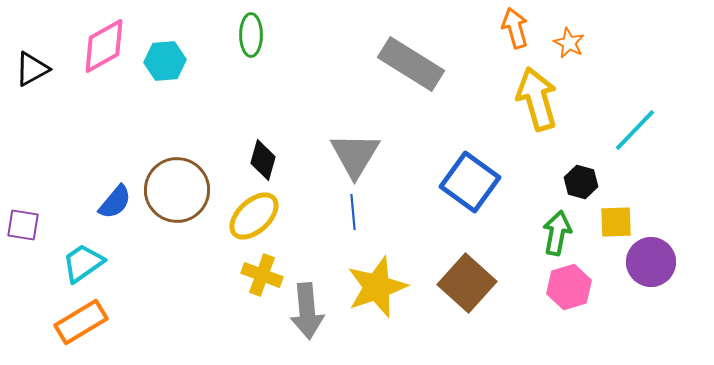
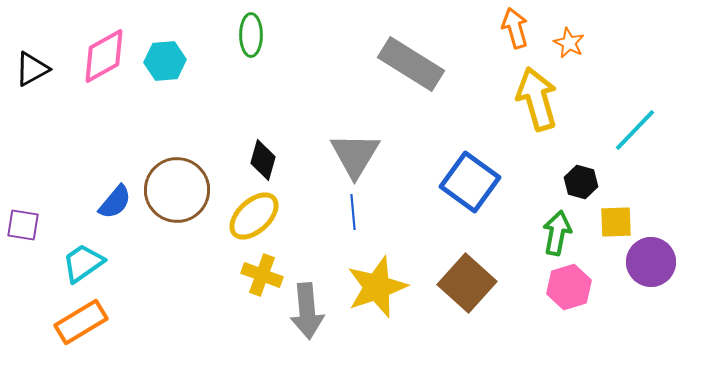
pink diamond: moved 10 px down
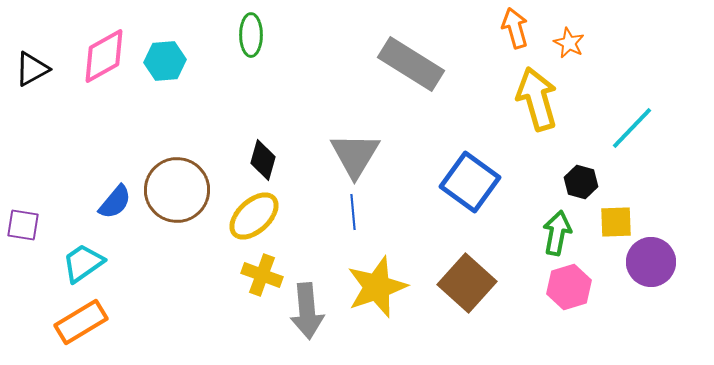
cyan line: moved 3 px left, 2 px up
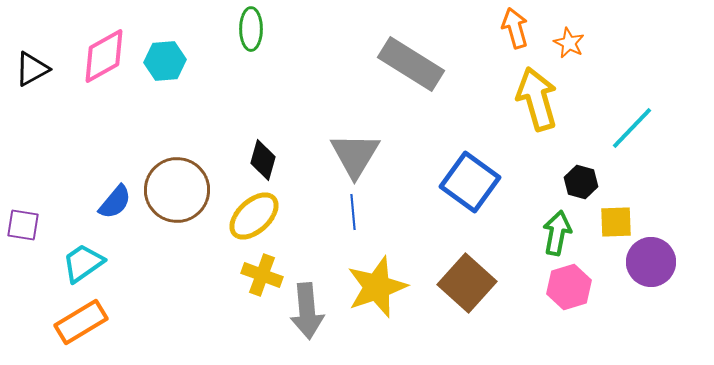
green ellipse: moved 6 px up
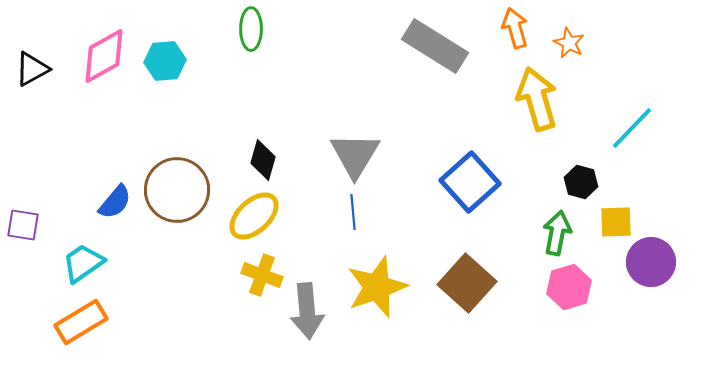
gray rectangle: moved 24 px right, 18 px up
blue square: rotated 12 degrees clockwise
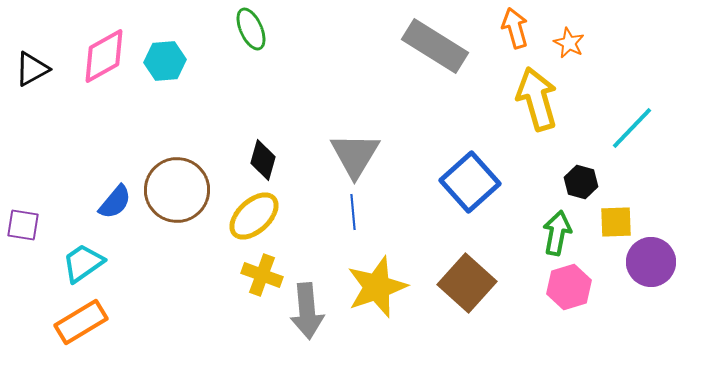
green ellipse: rotated 24 degrees counterclockwise
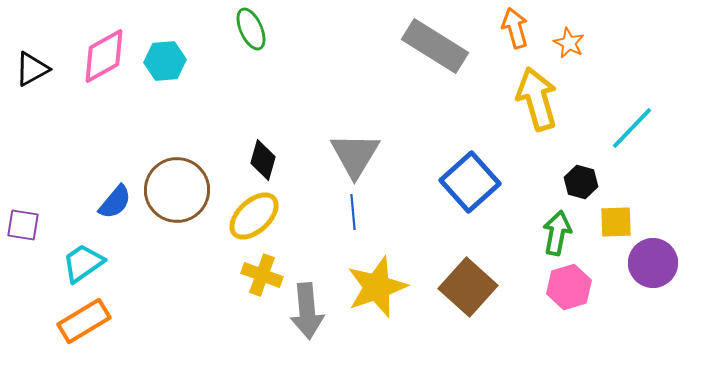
purple circle: moved 2 px right, 1 px down
brown square: moved 1 px right, 4 px down
orange rectangle: moved 3 px right, 1 px up
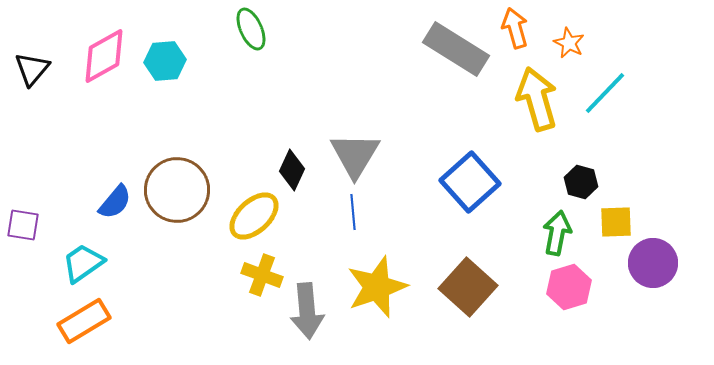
gray rectangle: moved 21 px right, 3 px down
black triangle: rotated 21 degrees counterclockwise
cyan line: moved 27 px left, 35 px up
black diamond: moved 29 px right, 10 px down; rotated 9 degrees clockwise
